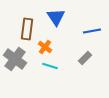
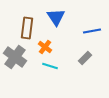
brown rectangle: moved 1 px up
gray cross: moved 2 px up
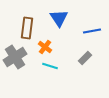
blue triangle: moved 3 px right, 1 px down
gray cross: rotated 20 degrees clockwise
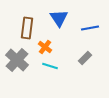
blue line: moved 2 px left, 3 px up
gray cross: moved 2 px right, 3 px down; rotated 15 degrees counterclockwise
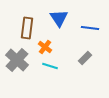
blue line: rotated 18 degrees clockwise
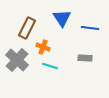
blue triangle: moved 3 px right
brown rectangle: rotated 20 degrees clockwise
orange cross: moved 2 px left; rotated 16 degrees counterclockwise
gray rectangle: rotated 48 degrees clockwise
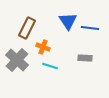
blue triangle: moved 6 px right, 3 px down
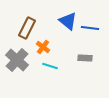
blue triangle: rotated 18 degrees counterclockwise
orange cross: rotated 16 degrees clockwise
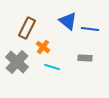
blue line: moved 1 px down
gray cross: moved 2 px down
cyan line: moved 2 px right, 1 px down
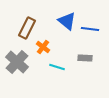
blue triangle: moved 1 px left
cyan line: moved 5 px right
